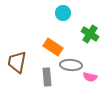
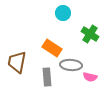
orange rectangle: moved 1 px left, 1 px down
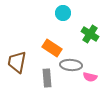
gray rectangle: moved 1 px down
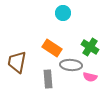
green cross: moved 13 px down
gray rectangle: moved 1 px right, 1 px down
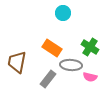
gray rectangle: rotated 42 degrees clockwise
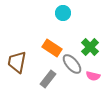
green cross: rotated 12 degrees clockwise
gray ellipse: moved 1 px right, 1 px up; rotated 45 degrees clockwise
pink semicircle: moved 3 px right, 1 px up
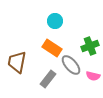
cyan circle: moved 8 px left, 8 px down
green cross: moved 1 px up; rotated 24 degrees clockwise
gray ellipse: moved 1 px left, 1 px down
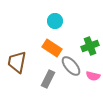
gray ellipse: moved 1 px down
gray rectangle: rotated 12 degrees counterclockwise
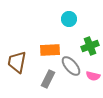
cyan circle: moved 14 px right, 2 px up
orange rectangle: moved 2 px left, 2 px down; rotated 36 degrees counterclockwise
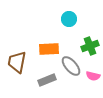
orange rectangle: moved 1 px left, 1 px up
gray rectangle: moved 1 px left, 1 px down; rotated 42 degrees clockwise
